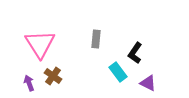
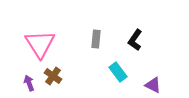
black L-shape: moved 13 px up
purple triangle: moved 5 px right, 2 px down
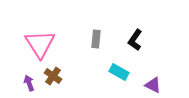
cyan rectangle: moved 1 px right; rotated 24 degrees counterclockwise
